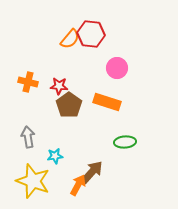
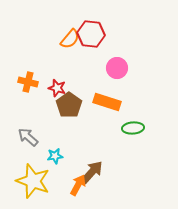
red star: moved 2 px left, 2 px down; rotated 12 degrees clockwise
gray arrow: rotated 40 degrees counterclockwise
green ellipse: moved 8 px right, 14 px up
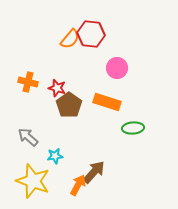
brown arrow: moved 2 px right
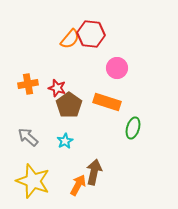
orange cross: moved 2 px down; rotated 24 degrees counterclockwise
green ellipse: rotated 70 degrees counterclockwise
cyan star: moved 10 px right, 15 px up; rotated 21 degrees counterclockwise
brown arrow: rotated 30 degrees counterclockwise
